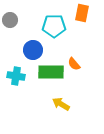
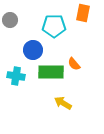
orange rectangle: moved 1 px right
yellow arrow: moved 2 px right, 1 px up
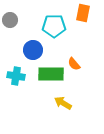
green rectangle: moved 2 px down
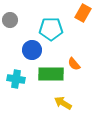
orange rectangle: rotated 18 degrees clockwise
cyan pentagon: moved 3 px left, 3 px down
blue circle: moved 1 px left
cyan cross: moved 3 px down
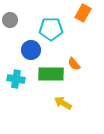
blue circle: moved 1 px left
